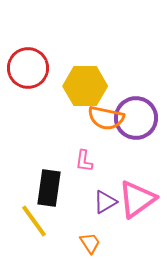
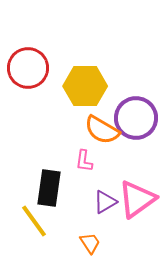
orange semicircle: moved 4 px left, 12 px down; rotated 18 degrees clockwise
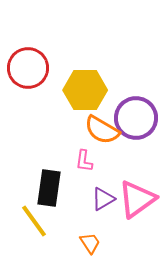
yellow hexagon: moved 4 px down
purple triangle: moved 2 px left, 3 px up
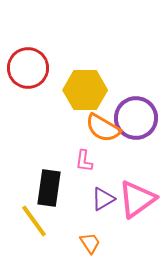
orange semicircle: moved 1 px right, 2 px up
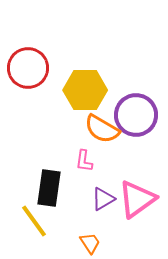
purple circle: moved 3 px up
orange semicircle: moved 1 px left, 1 px down
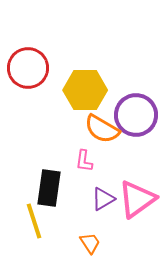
yellow line: rotated 18 degrees clockwise
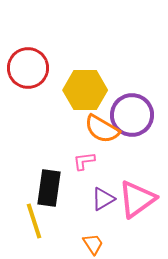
purple circle: moved 4 px left
pink L-shape: rotated 75 degrees clockwise
orange trapezoid: moved 3 px right, 1 px down
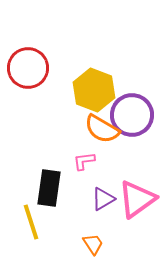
yellow hexagon: moved 9 px right; rotated 21 degrees clockwise
yellow line: moved 3 px left, 1 px down
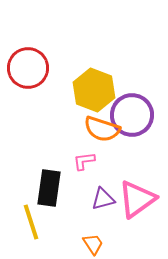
orange semicircle: rotated 12 degrees counterclockwise
purple triangle: rotated 15 degrees clockwise
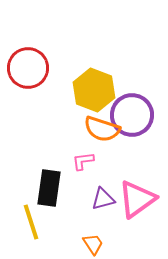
pink L-shape: moved 1 px left
